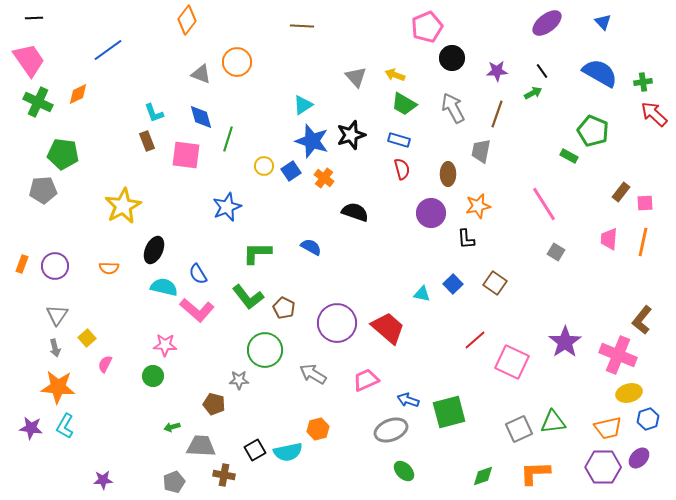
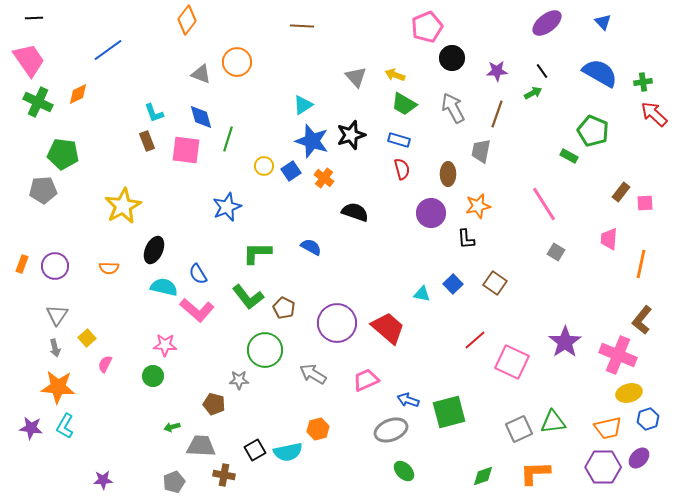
pink square at (186, 155): moved 5 px up
orange line at (643, 242): moved 2 px left, 22 px down
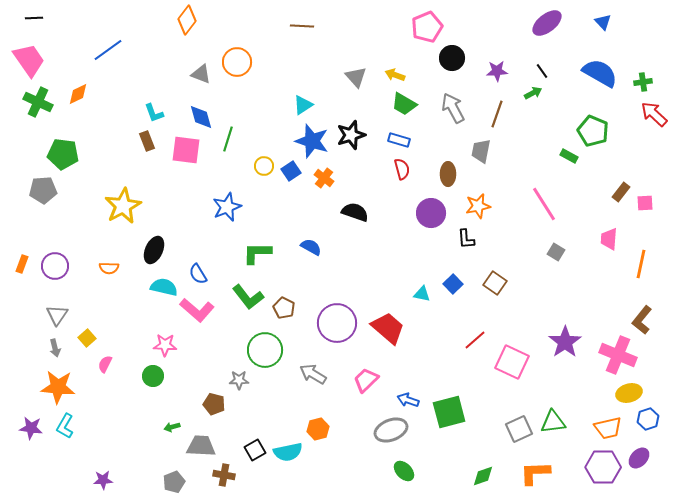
pink trapezoid at (366, 380): rotated 20 degrees counterclockwise
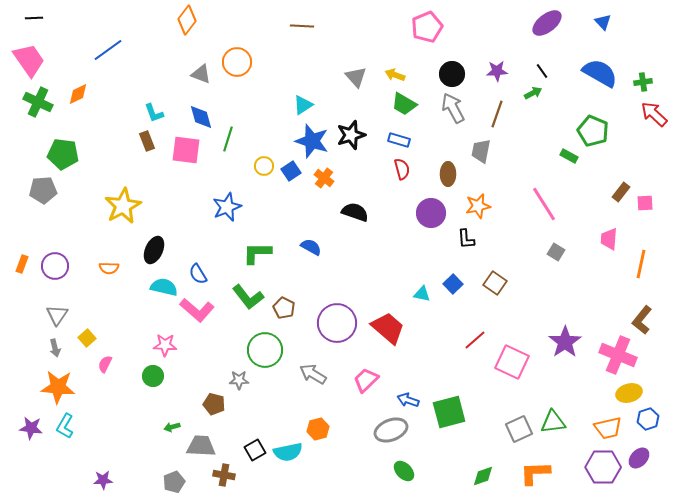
black circle at (452, 58): moved 16 px down
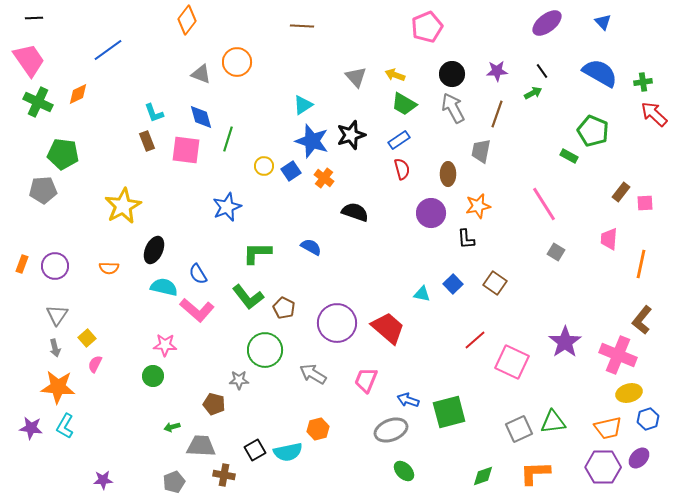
blue rectangle at (399, 140): rotated 50 degrees counterclockwise
pink semicircle at (105, 364): moved 10 px left
pink trapezoid at (366, 380): rotated 24 degrees counterclockwise
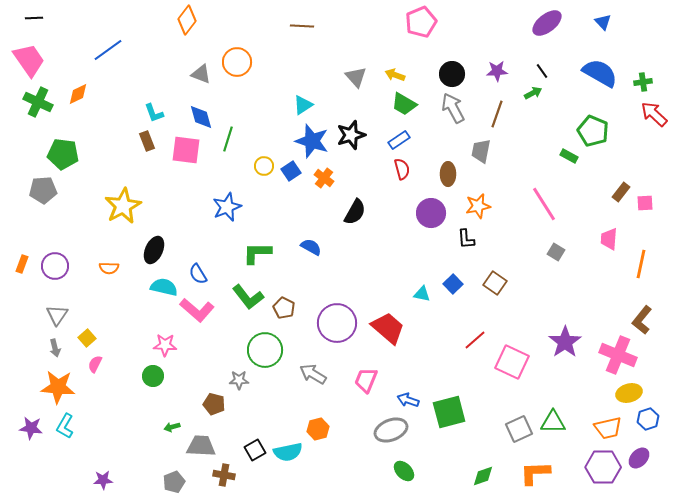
pink pentagon at (427, 27): moved 6 px left, 5 px up
black semicircle at (355, 212): rotated 100 degrees clockwise
green triangle at (553, 422): rotated 8 degrees clockwise
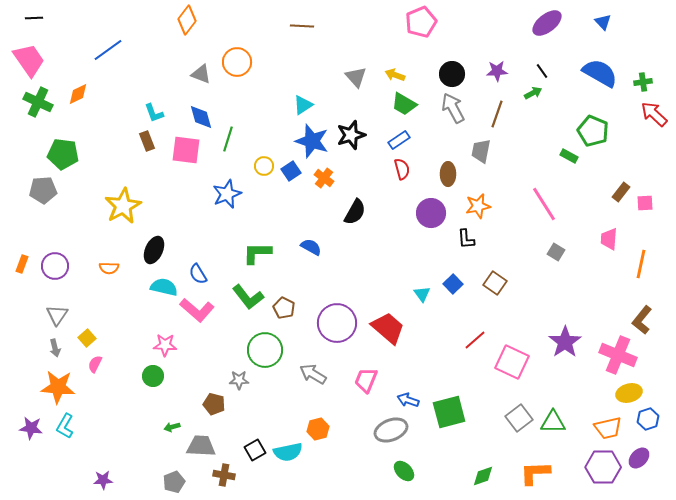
blue star at (227, 207): moved 13 px up
cyan triangle at (422, 294): rotated 42 degrees clockwise
gray square at (519, 429): moved 11 px up; rotated 12 degrees counterclockwise
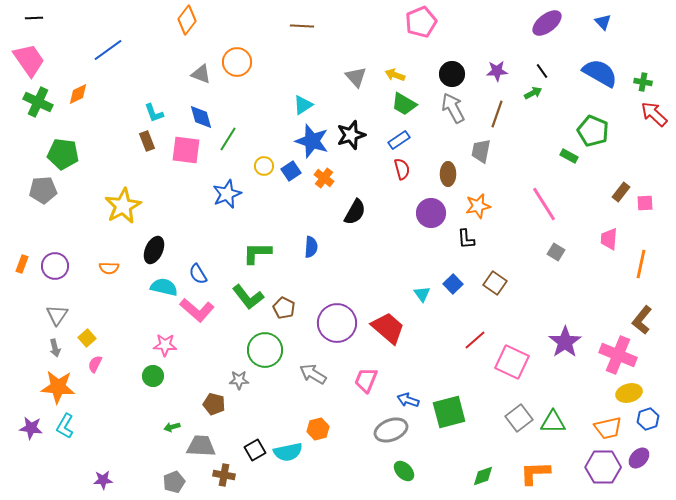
green cross at (643, 82): rotated 18 degrees clockwise
green line at (228, 139): rotated 15 degrees clockwise
blue semicircle at (311, 247): rotated 65 degrees clockwise
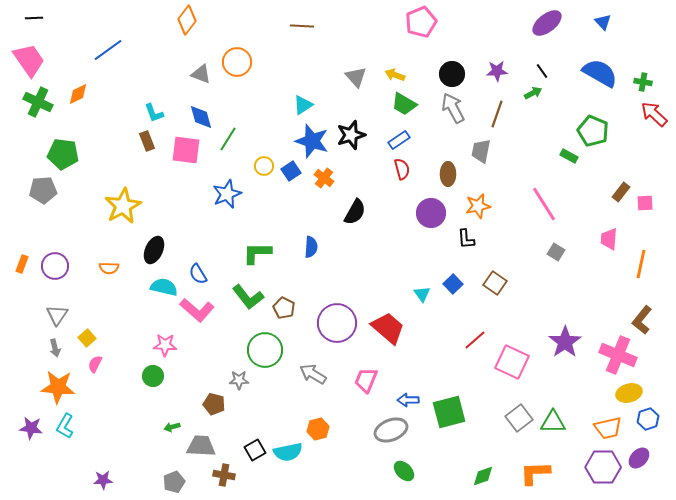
blue arrow at (408, 400): rotated 20 degrees counterclockwise
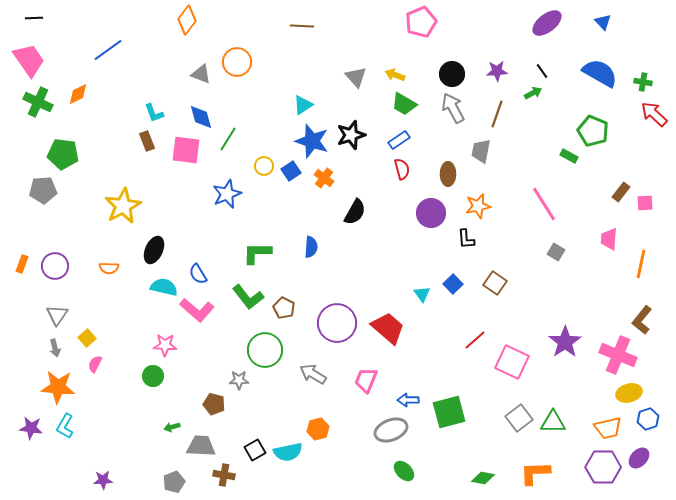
green diamond at (483, 476): moved 2 px down; rotated 30 degrees clockwise
